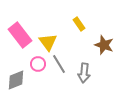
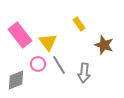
gray line: moved 1 px down
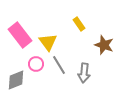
pink circle: moved 2 px left
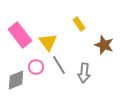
pink circle: moved 3 px down
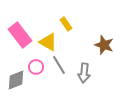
yellow rectangle: moved 13 px left
yellow triangle: rotated 24 degrees counterclockwise
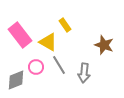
yellow rectangle: moved 1 px left, 1 px down
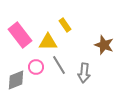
yellow triangle: rotated 30 degrees counterclockwise
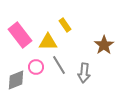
brown star: rotated 18 degrees clockwise
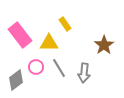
yellow rectangle: moved 1 px up
yellow triangle: moved 1 px right, 1 px down
gray line: moved 3 px down
gray diamond: rotated 15 degrees counterclockwise
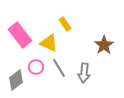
yellow triangle: rotated 24 degrees clockwise
